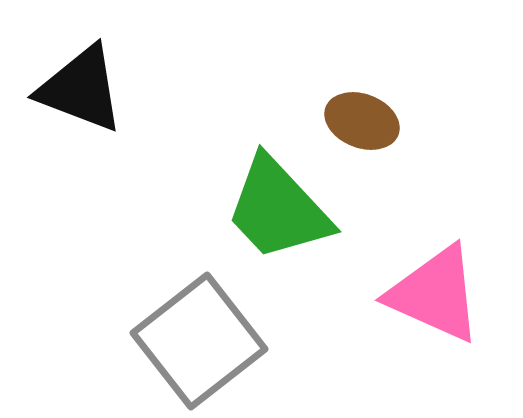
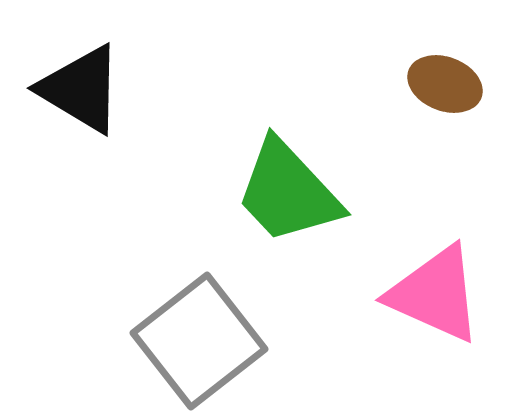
black triangle: rotated 10 degrees clockwise
brown ellipse: moved 83 px right, 37 px up
green trapezoid: moved 10 px right, 17 px up
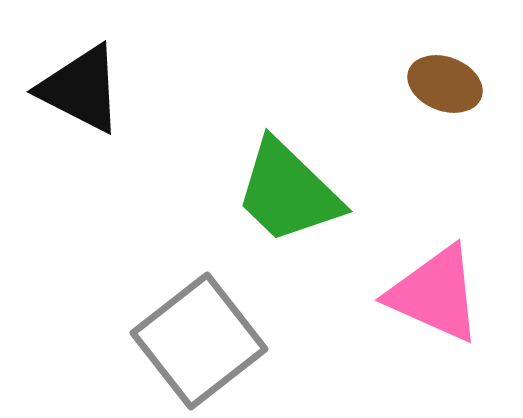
black triangle: rotated 4 degrees counterclockwise
green trapezoid: rotated 3 degrees counterclockwise
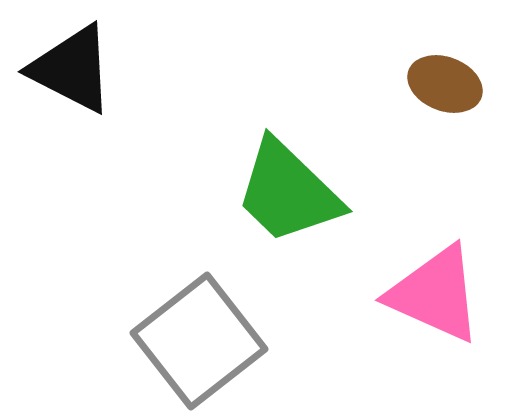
black triangle: moved 9 px left, 20 px up
